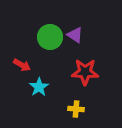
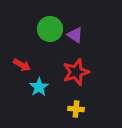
green circle: moved 8 px up
red star: moved 9 px left; rotated 20 degrees counterclockwise
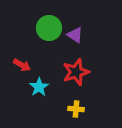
green circle: moved 1 px left, 1 px up
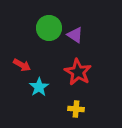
red star: moved 2 px right; rotated 24 degrees counterclockwise
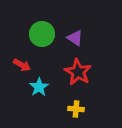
green circle: moved 7 px left, 6 px down
purple triangle: moved 3 px down
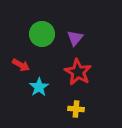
purple triangle: rotated 36 degrees clockwise
red arrow: moved 1 px left
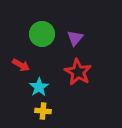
yellow cross: moved 33 px left, 2 px down
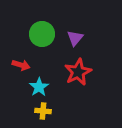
red arrow: rotated 12 degrees counterclockwise
red star: rotated 16 degrees clockwise
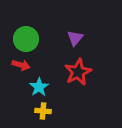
green circle: moved 16 px left, 5 px down
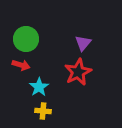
purple triangle: moved 8 px right, 5 px down
